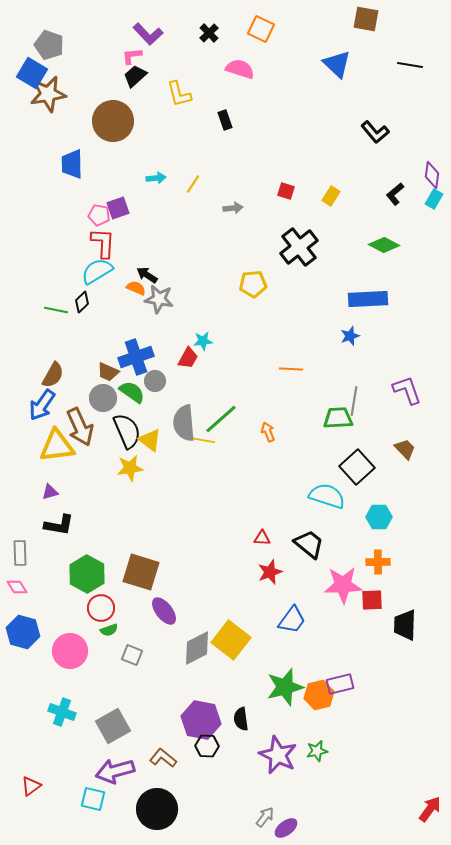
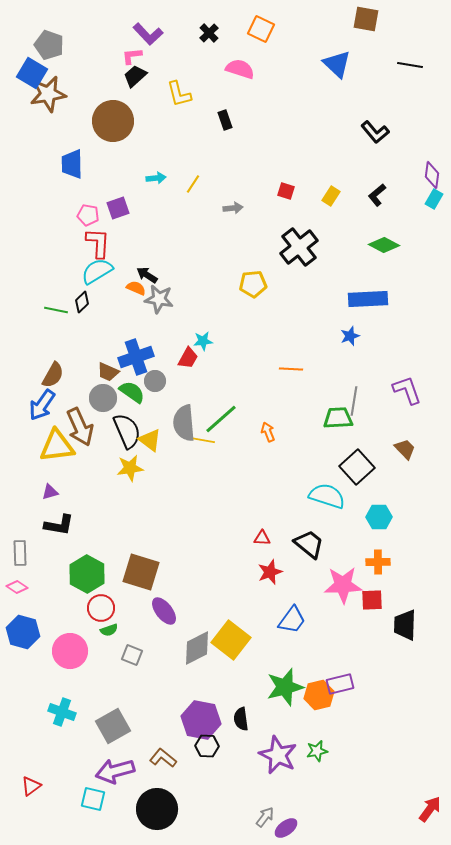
black L-shape at (395, 194): moved 18 px left, 1 px down
pink pentagon at (99, 215): moved 11 px left
red L-shape at (103, 243): moved 5 px left
pink diamond at (17, 587): rotated 25 degrees counterclockwise
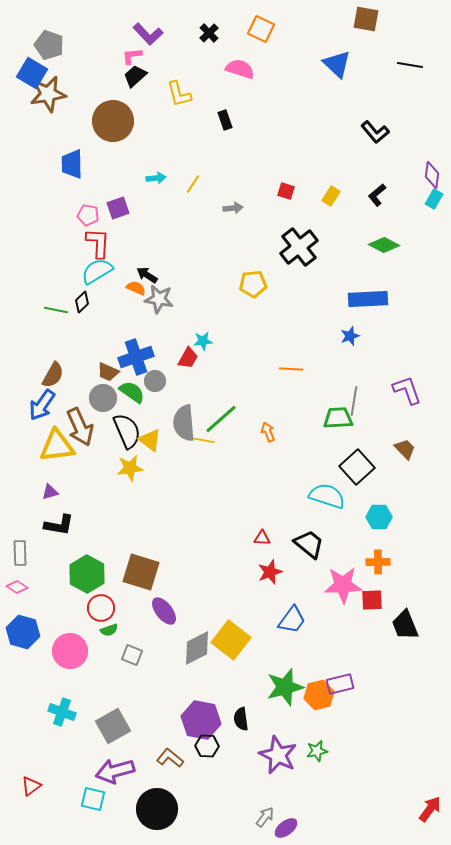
black trapezoid at (405, 625): rotated 24 degrees counterclockwise
brown L-shape at (163, 758): moved 7 px right
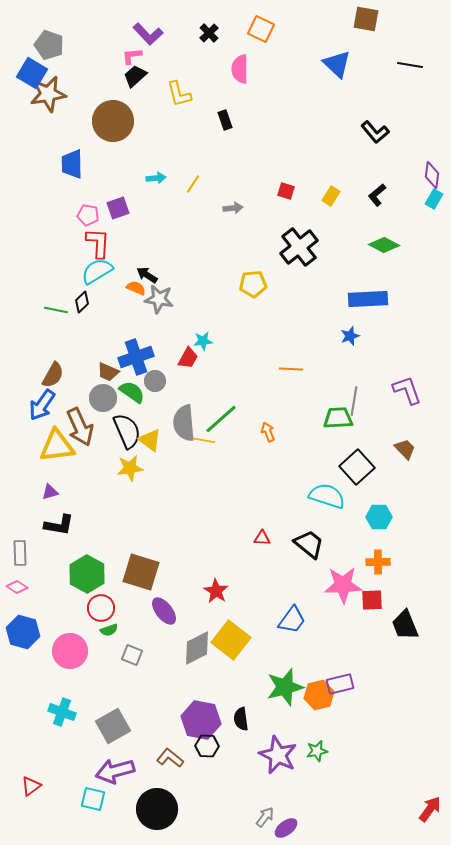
pink semicircle at (240, 69): rotated 108 degrees counterclockwise
red star at (270, 572): moved 54 px left, 19 px down; rotated 20 degrees counterclockwise
